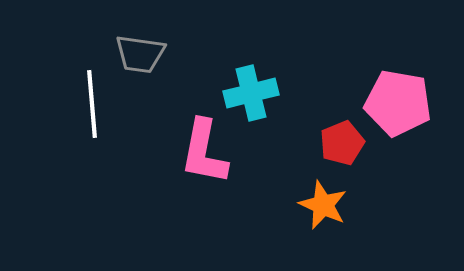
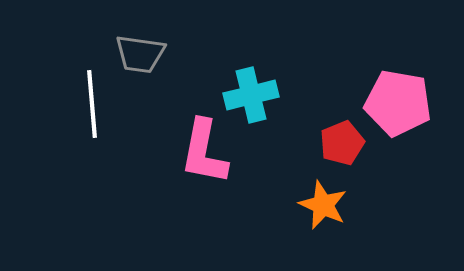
cyan cross: moved 2 px down
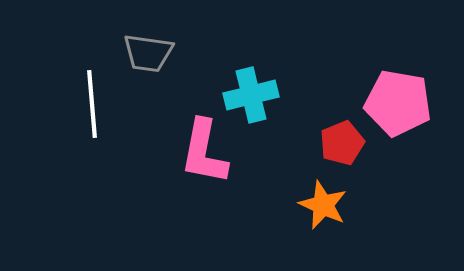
gray trapezoid: moved 8 px right, 1 px up
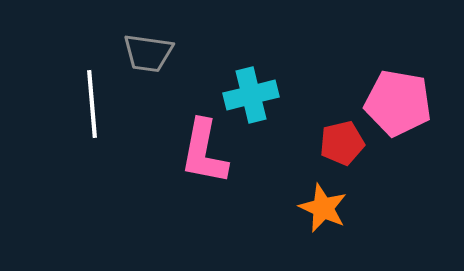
red pentagon: rotated 9 degrees clockwise
orange star: moved 3 px down
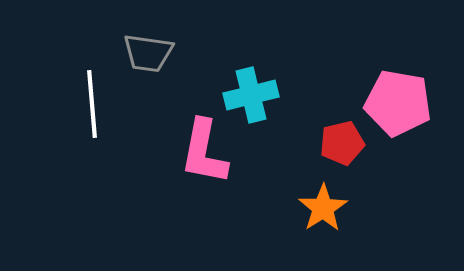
orange star: rotated 15 degrees clockwise
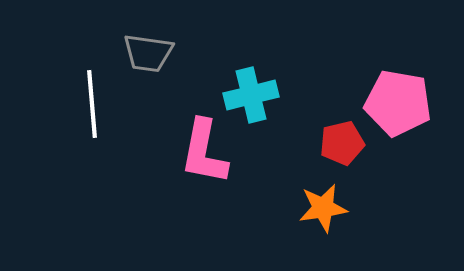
orange star: rotated 24 degrees clockwise
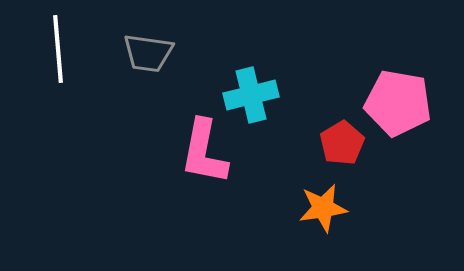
white line: moved 34 px left, 55 px up
red pentagon: rotated 18 degrees counterclockwise
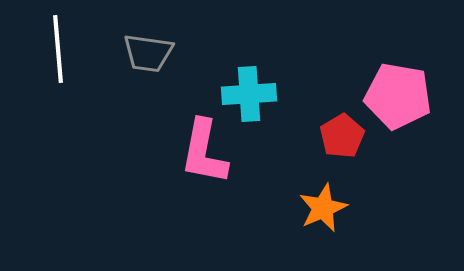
cyan cross: moved 2 px left, 1 px up; rotated 10 degrees clockwise
pink pentagon: moved 7 px up
red pentagon: moved 7 px up
orange star: rotated 15 degrees counterclockwise
